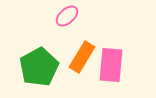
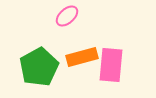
orange rectangle: rotated 44 degrees clockwise
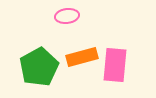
pink ellipse: rotated 35 degrees clockwise
pink rectangle: moved 4 px right
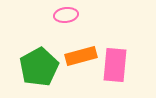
pink ellipse: moved 1 px left, 1 px up
orange rectangle: moved 1 px left, 1 px up
